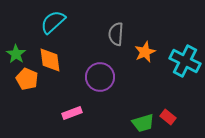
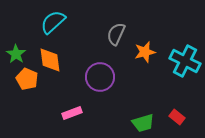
gray semicircle: rotated 20 degrees clockwise
orange star: rotated 10 degrees clockwise
red rectangle: moved 9 px right
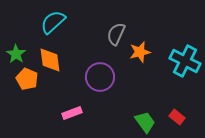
orange star: moved 5 px left
green trapezoid: moved 2 px right, 1 px up; rotated 110 degrees counterclockwise
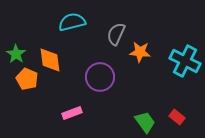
cyan semicircle: moved 19 px right; rotated 28 degrees clockwise
orange star: rotated 20 degrees clockwise
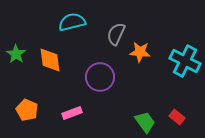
orange pentagon: moved 31 px down
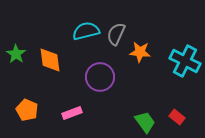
cyan semicircle: moved 14 px right, 9 px down
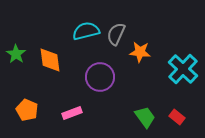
cyan cross: moved 2 px left, 8 px down; rotated 16 degrees clockwise
green trapezoid: moved 5 px up
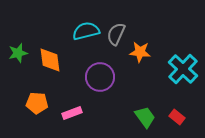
green star: moved 2 px right, 1 px up; rotated 24 degrees clockwise
orange pentagon: moved 10 px right, 7 px up; rotated 20 degrees counterclockwise
